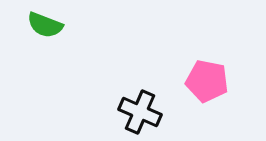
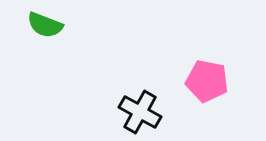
black cross: rotated 6 degrees clockwise
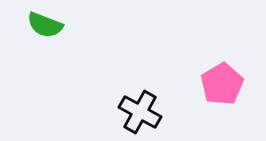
pink pentagon: moved 15 px right, 3 px down; rotated 30 degrees clockwise
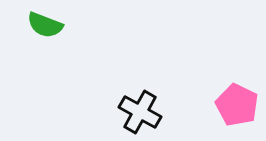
pink pentagon: moved 15 px right, 21 px down; rotated 15 degrees counterclockwise
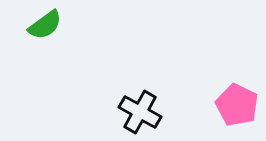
green semicircle: rotated 57 degrees counterclockwise
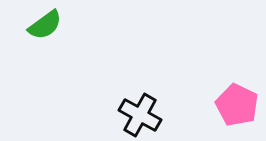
black cross: moved 3 px down
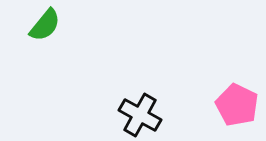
green semicircle: rotated 15 degrees counterclockwise
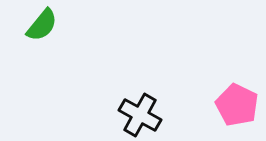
green semicircle: moved 3 px left
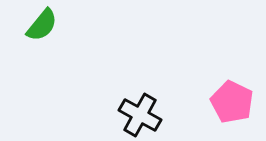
pink pentagon: moved 5 px left, 3 px up
